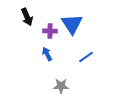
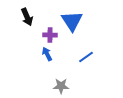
blue triangle: moved 3 px up
purple cross: moved 4 px down
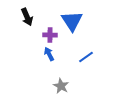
blue arrow: moved 2 px right
gray star: rotated 28 degrees clockwise
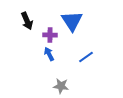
black arrow: moved 4 px down
gray star: rotated 21 degrees counterclockwise
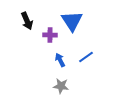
blue arrow: moved 11 px right, 6 px down
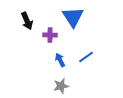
blue triangle: moved 1 px right, 4 px up
gray star: rotated 21 degrees counterclockwise
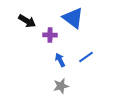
blue triangle: moved 1 px down; rotated 20 degrees counterclockwise
black arrow: rotated 36 degrees counterclockwise
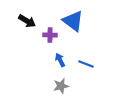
blue triangle: moved 3 px down
blue line: moved 7 px down; rotated 56 degrees clockwise
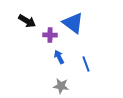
blue triangle: moved 2 px down
blue arrow: moved 1 px left, 3 px up
blue line: rotated 49 degrees clockwise
gray star: rotated 21 degrees clockwise
